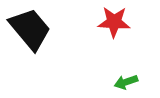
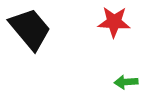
green arrow: rotated 15 degrees clockwise
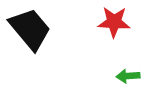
green arrow: moved 2 px right, 6 px up
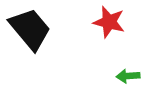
red star: moved 5 px left; rotated 12 degrees clockwise
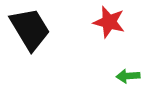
black trapezoid: rotated 9 degrees clockwise
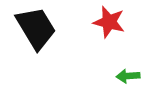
black trapezoid: moved 6 px right, 1 px up
